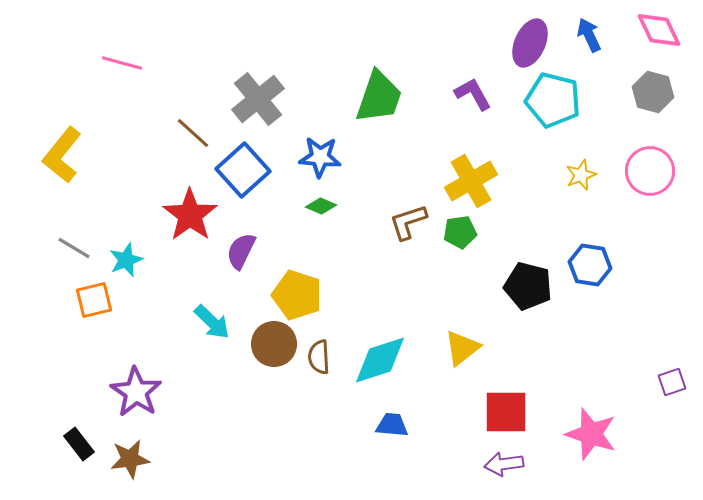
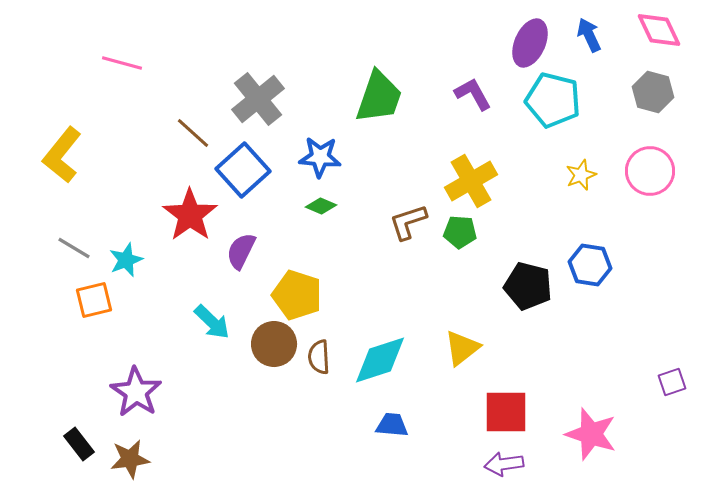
green pentagon: rotated 12 degrees clockwise
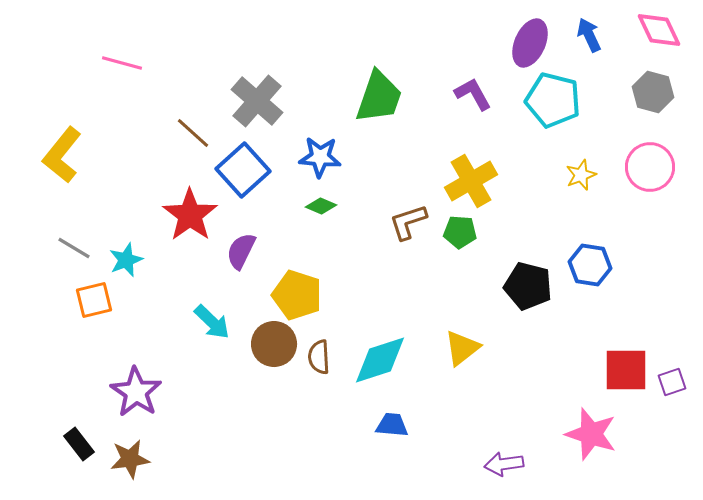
gray cross: moved 1 px left, 2 px down; rotated 10 degrees counterclockwise
pink circle: moved 4 px up
red square: moved 120 px right, 42 px up
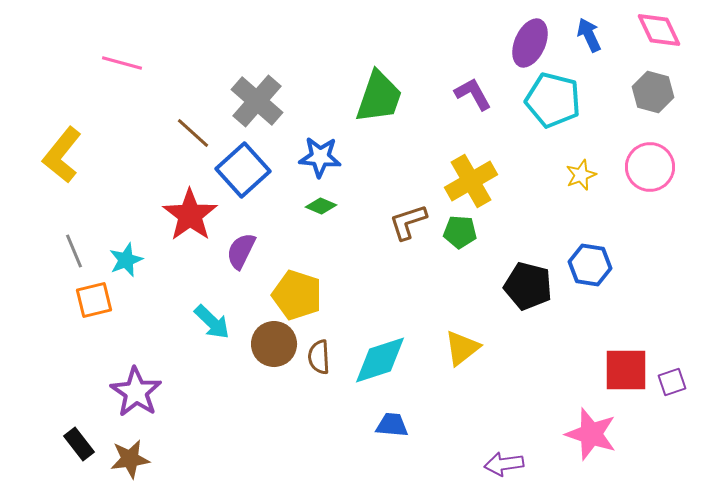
gray line: moved 3 px down; rotated 36 degrees clockwise
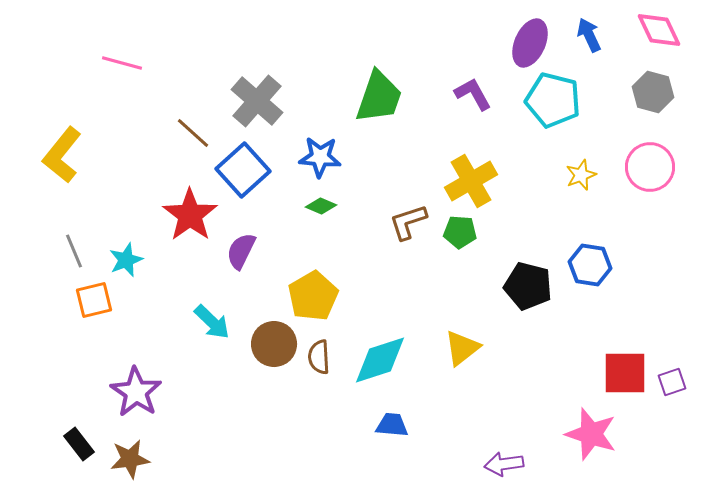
yellow pentagon: moved 16 px right, 1 px down; rotated 24 degrees clockwise
red square: moved 1 px left, 3 px down
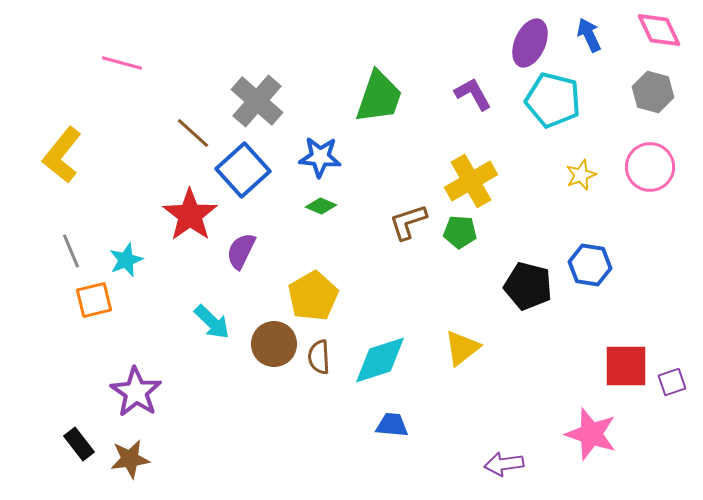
gray line: moved 3 px left
red square: moved 1 px right, 7 px up
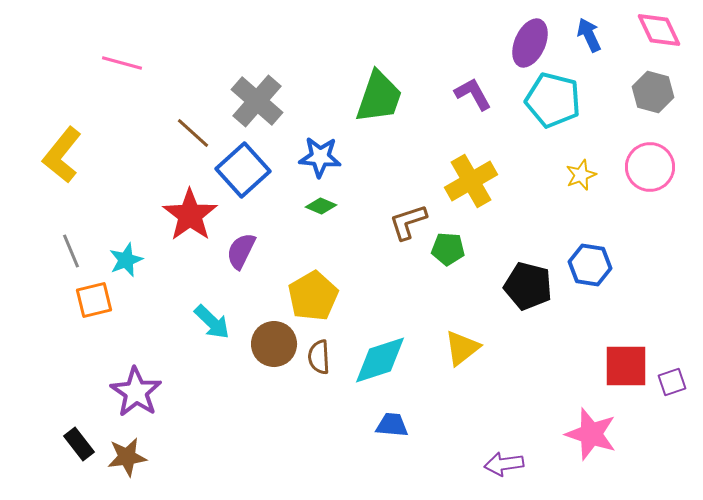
green pentagon: moved 12 px left, 17 px down
brown star: moved 3 px left, 2 px up
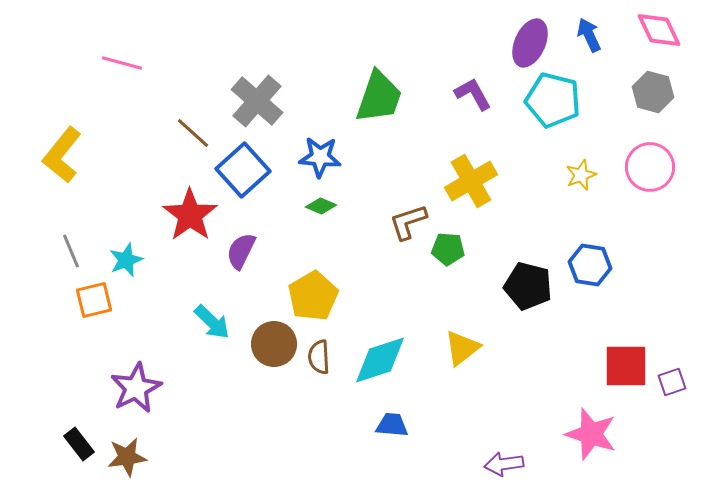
purple star: moved 4 px up; rotated 12 degrees clockwise
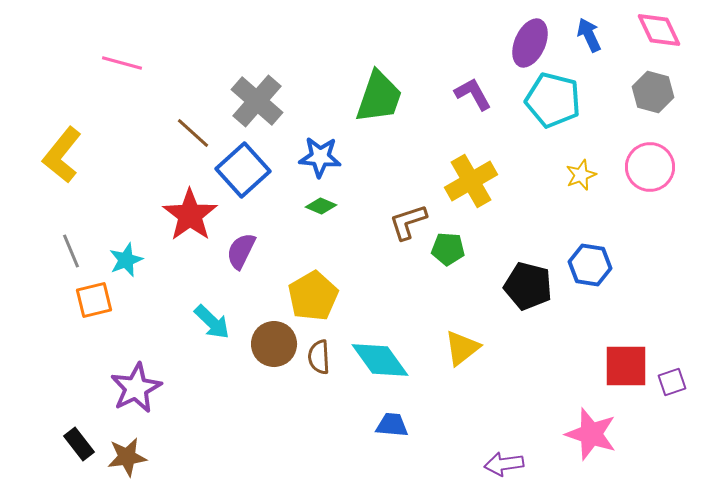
cyan diamond: rotated 72 degrees clockwise
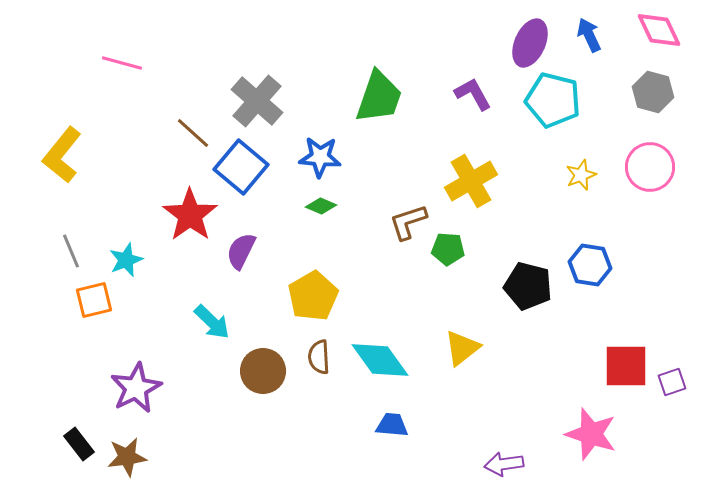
blue square: moved 2 px left, 3 px up; rotated 8 degrees counterclockwise
brown circle: moved 11 px left, 27 px down
